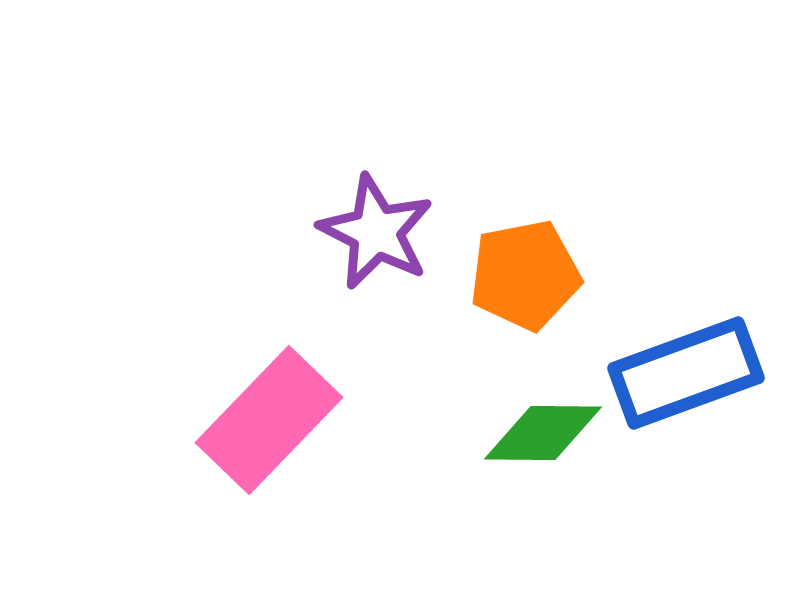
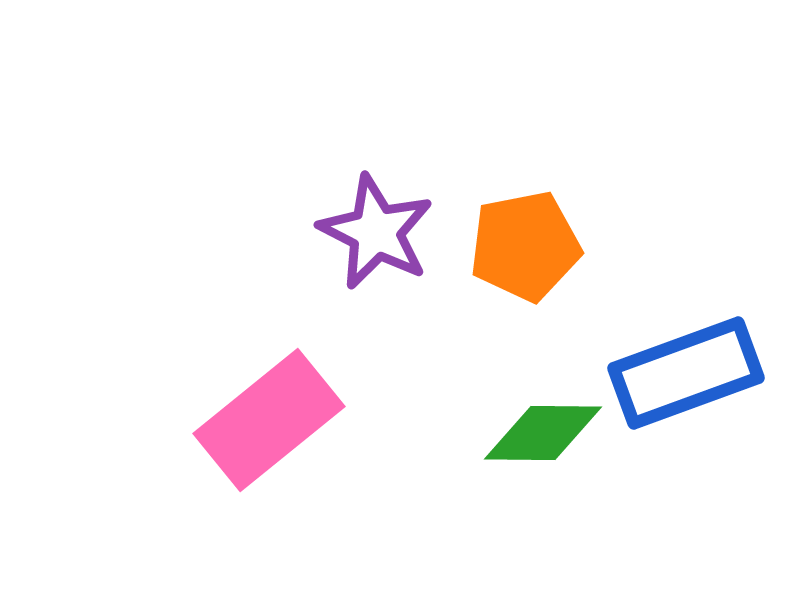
orange pentagon: moved 29 px up
pink rectangle: rotated 7 degrees clockwise
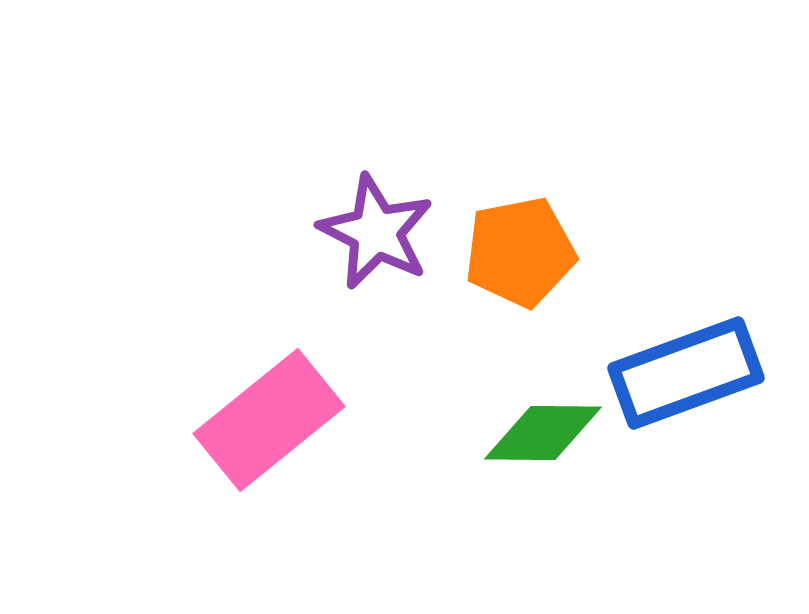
orange pentagon: moved 5 px left, 6 px down
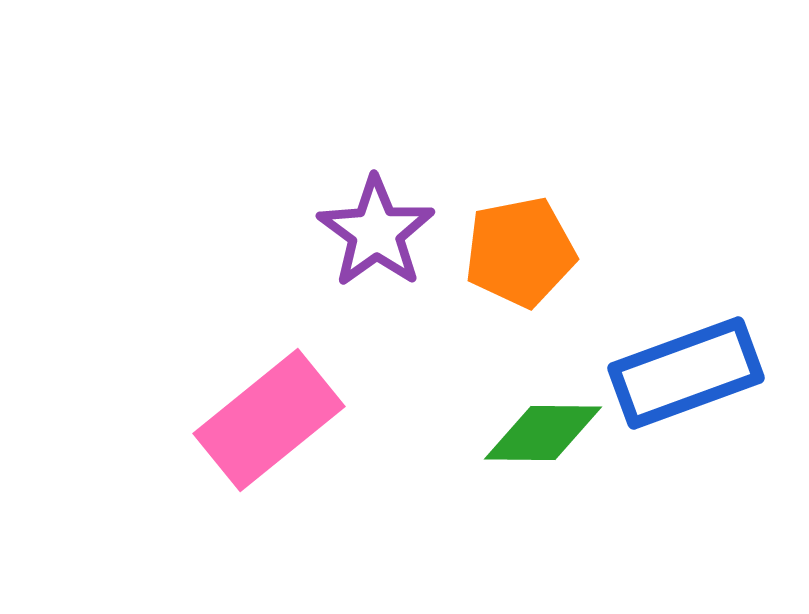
purple star: rotated 9 degrees clockwise
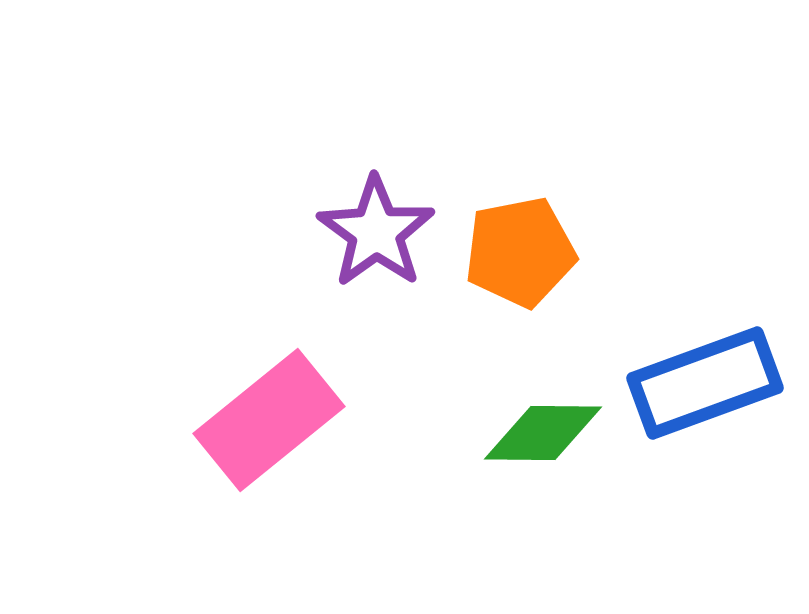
blue rectangle: moved 19 px right, 10 px down
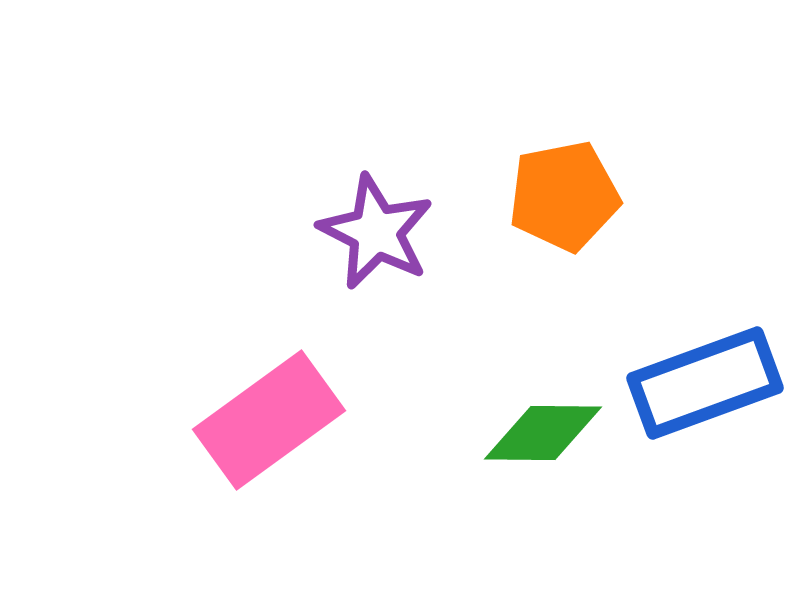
purple star: rotated 9 degrees counterclockwise
orange pentagon: moved 44 px right, 56 px up
pink rectangle: rotated 3 degrees clockwise
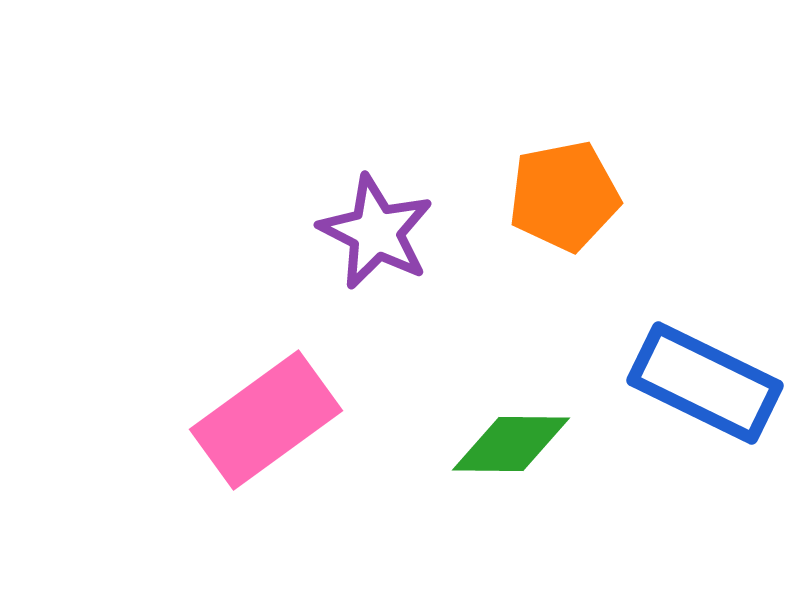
blue rectangle: rotated 46 degrees clockwise
pink rectangle: moved 3 px left
green diamond: moved 32 px left, 11 px down
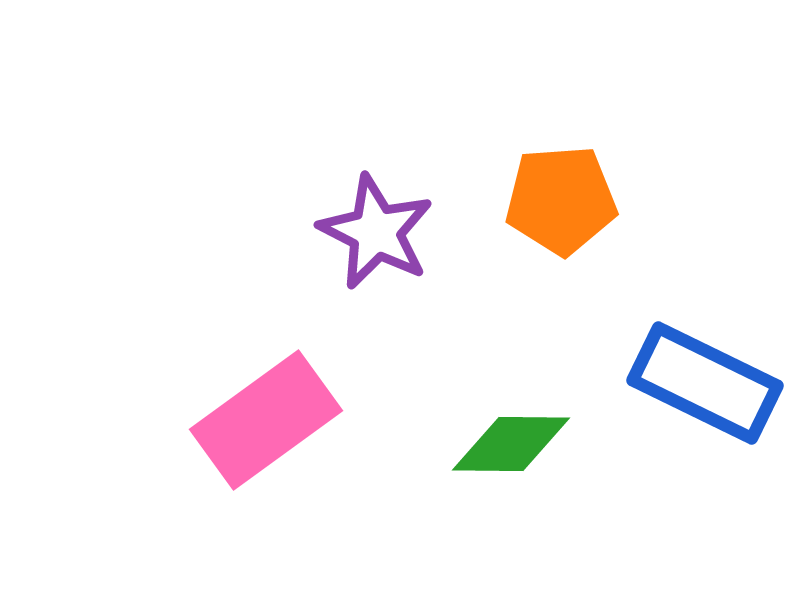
orange pentagon: moved 3 px left, 4 px down; rotated 7 degrees clockwise
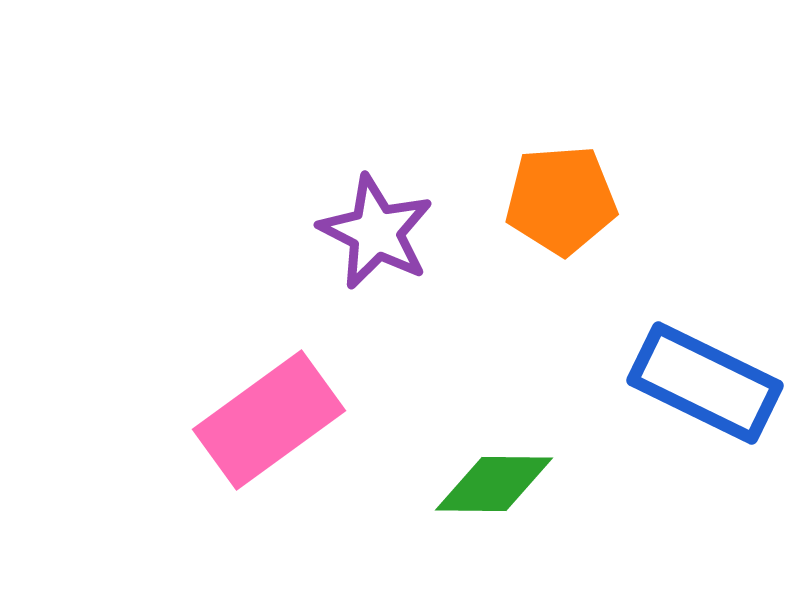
pink rectangle: moved 3 px right
green diamond: moved 17 px left, 40 px down
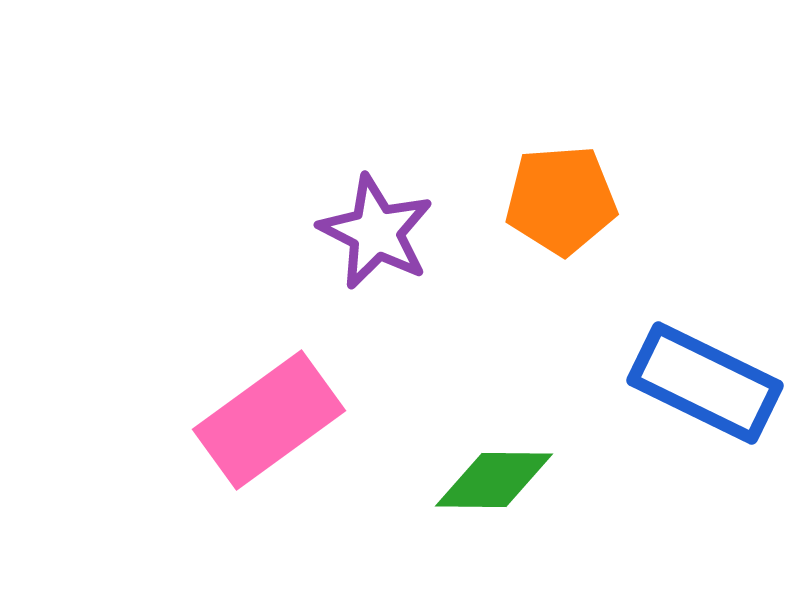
green diamond: moved 4 px up
